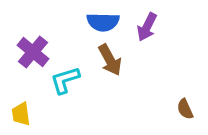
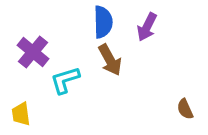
blue semicircle: rotated 92 degrees counterclockwise
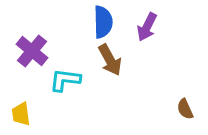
purple cross: moved 1 px left, 1 px up
cyan L-shape: rotated 24 degrees clockwise
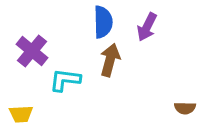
brown arrow: rotated 136 degrees counterclockwise
brown semicircle: moved 1 px up; rotated 65 degrees counterclockwise
yellow trapezoid: rotated 85 degrees counterclockwise
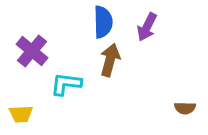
cyan L-shape: moved 1 px right, 4 px down
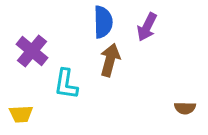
cyan L-shape: rotated 88 degrees counterclockwise
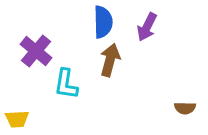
purple cross: moved 4 px right
yellow trapezoid: moved 4 px left, 5 px down
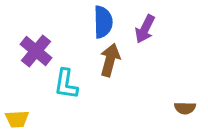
purple arrow: moved 2 px left, 2 px down
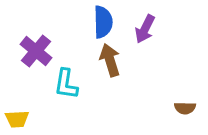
brown arrow: rotated 32 degrees counterclockwise
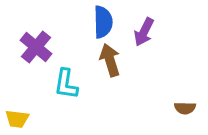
purple arrow: moved 1 px left, 3 px down
purple cross: moved 4 px up
yellow trapezoid: rotated 10 degrees clockwise
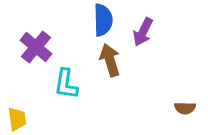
blue semicircle: moved 2 px up
purple arrow: moved 1 px left
yellow trapezoid: rotated 105 degrees counterclockwise
